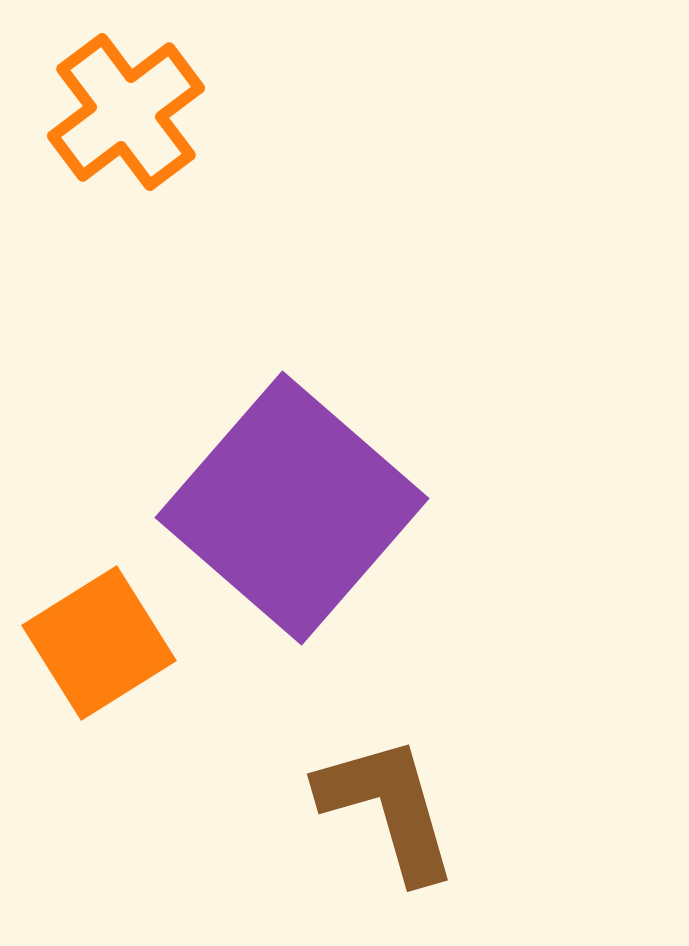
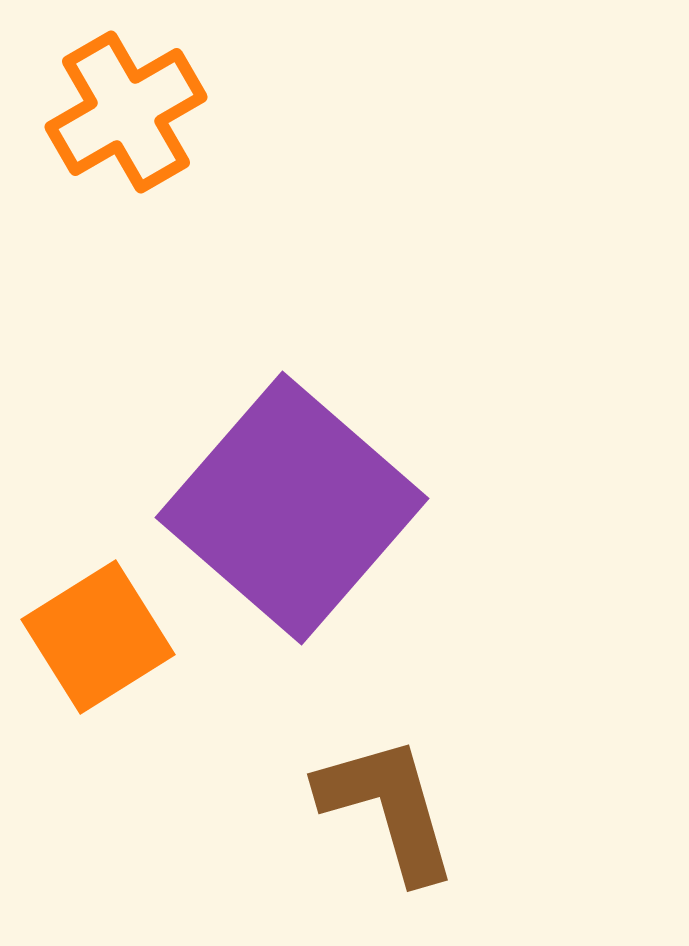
orange cross: rotated 7 degrees clockwise
orange square: moved 1 px left, 6 px up
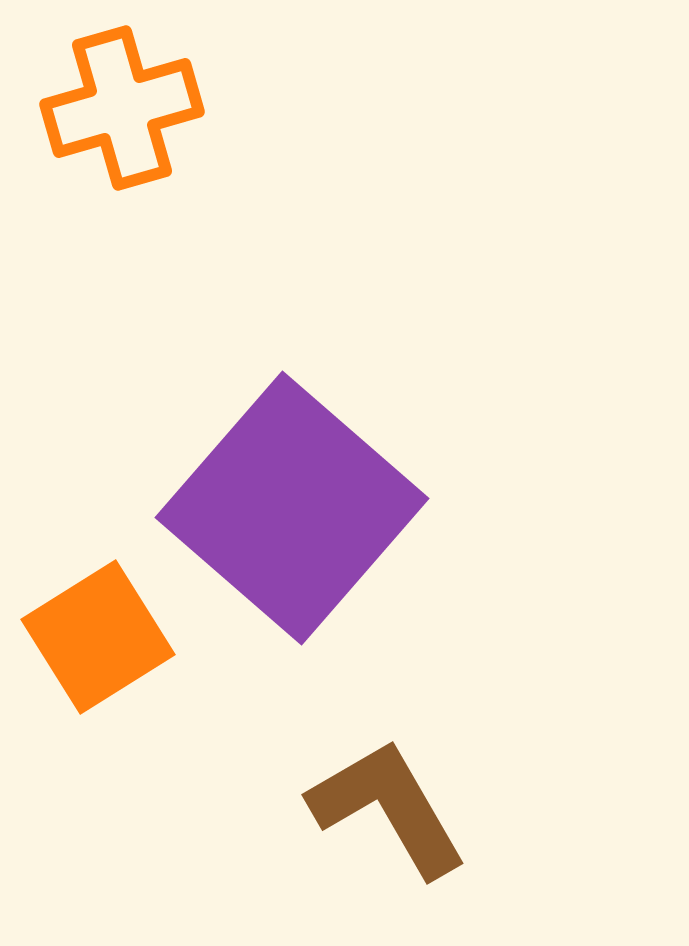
orange cross: moved 4 px left, 4 px up; rotated 14 degrees clockwise
brown L-shape: rotated 14 degrees counterclockwise
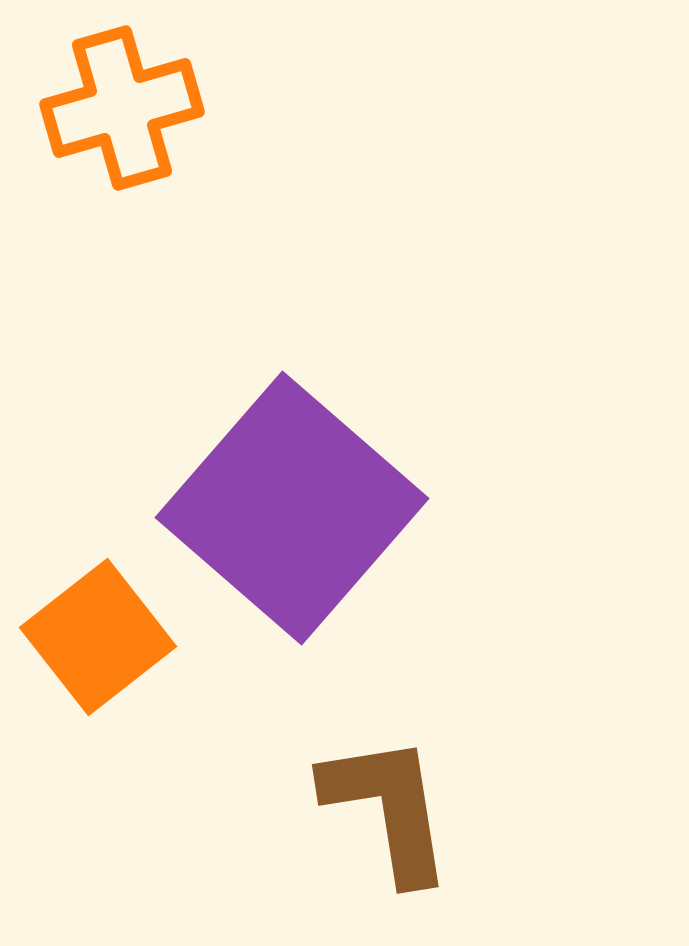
orange square: rotated 6 degrees counterclockwise
brown L-shape: rotated 21 degrees clockwise
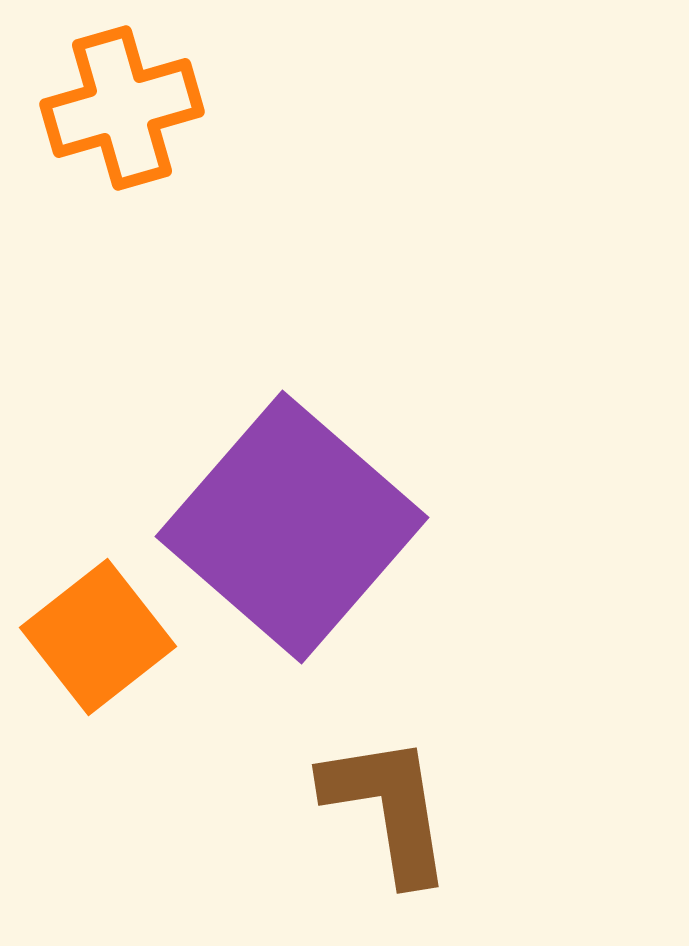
purple square: moved 19 px down
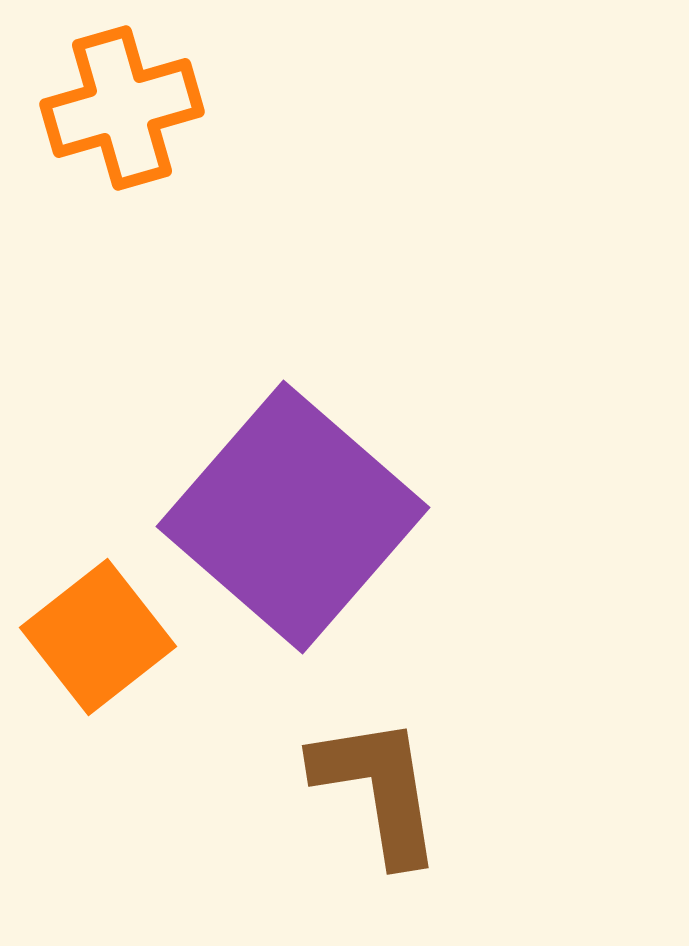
purple square: moved 1 px right, 10 px up
brown L-shape: moved 10 px left, 19 px up
